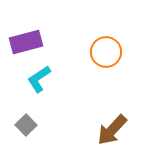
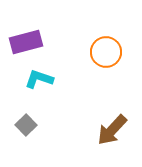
cyan L-shape: rotated 52 degrees clockwise
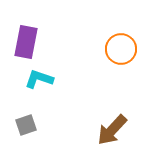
purple rectangle: rotated 64 degrees counterclockwise
orange circle: moved 15 px right, 3 px up
gray square: rotated 25 degrees clockwise
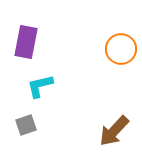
cyan L-shape: moved 1 px right, 7 px down; rotated 32 degrees counterclockwise
brown arrow: moved 2 px right, 1 px down
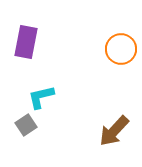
cyan L-shape: moved 1 px right, 11 px down
gray square: rotated 15 degrees counterclockwise
